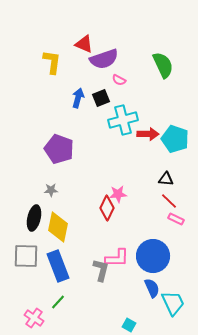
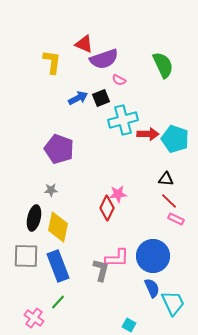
blue arrow: rotated 48 degrees clockwise
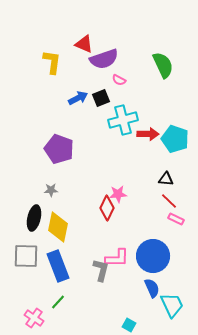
cyan trapezoid: moved 1 px left, 2 px down
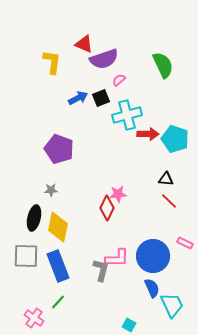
pink semicircle: rotated 112 degrees clockwise
cyan cross: moved 4 px right, 5 px up
pink rectangle: moved 9 px right, 24 px down
